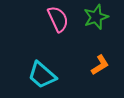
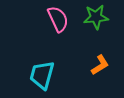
green star: rotated 15 degrees clockwise
cyan trapezoid: rotated 64 degrees clockwise
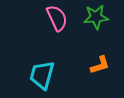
pink semicircle: moved 1 px left, 1 px up
orange L-shape: rotated 15 degrees clockwise
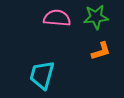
pink semicircle: rotated 60 degrees counterclockwise
orange L-shape: moved 1 px right, 14 px up
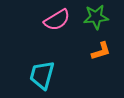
pink semicircle: moved 2 px down; rotated 144 degrees clockwise
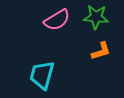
green star: rotated 10 degrees clockwise
